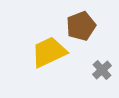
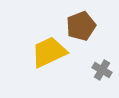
gray cross: rotated 18 degrees counterclockwise
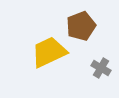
gray cross: moved 1 px left, 2 px up
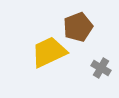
brown pentagon: moved 3 px left, 1 px down
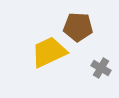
brown pentagon: rotated 24 degrees clockwise
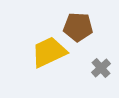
gray cross: rotated 18 degrees clockwise
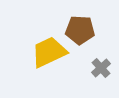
brown pentagon: moved 2 px right, 3 px down
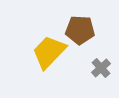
yellow trapezoid: rotated 21 degrees counterclockwise
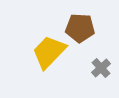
brown pentagon: moved 2 px up
